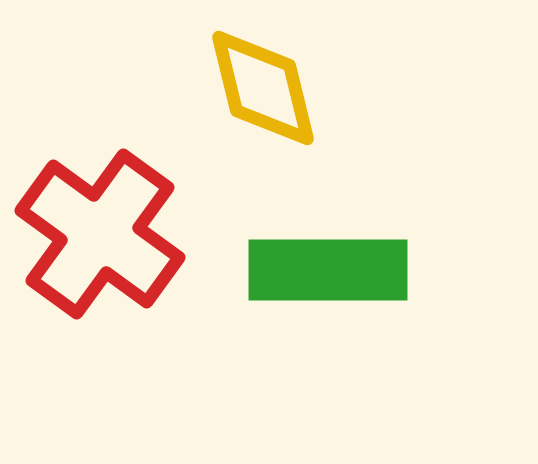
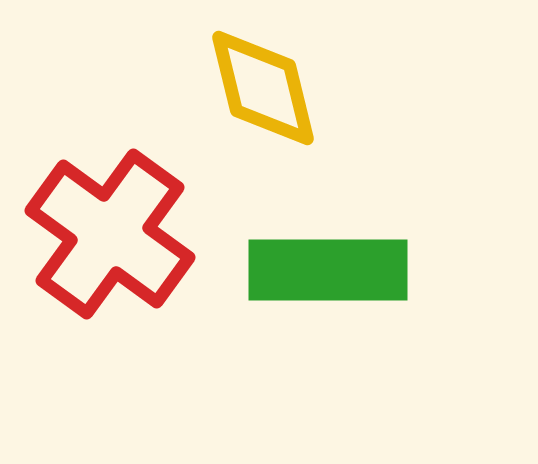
red cross: moved 10 px right
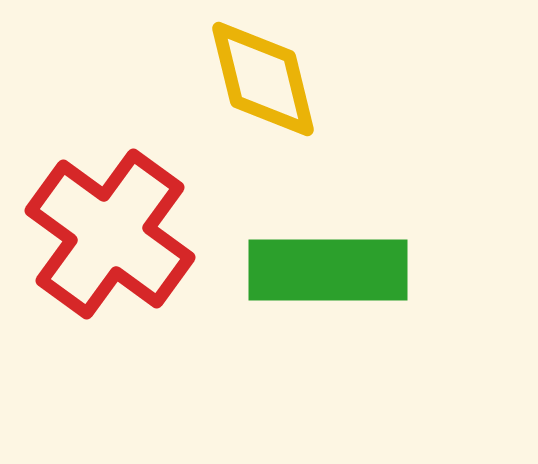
yellow diamond: moved 9 px up
